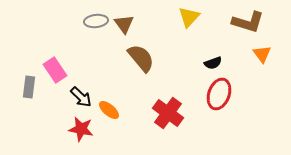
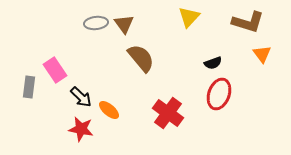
gray ellipse: moved 2 px down
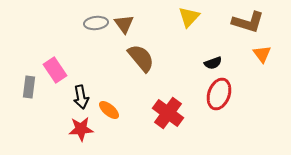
black arrow: rotated 35 degrees clockwise
red star: rotated 15 degrees counterclockwise
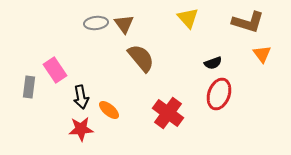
yellow triangle: moved 1 px left, 1 px down; rotated 25 degrees counterclockwise
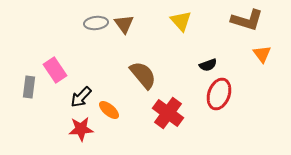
yellow triangle: moved 7 px left, 3 px down
brown L-shape: moved 1 px left, 2 px up
brown semicircle: moved 2 px right, 17 px down
black semicircle: moved 5 px left, 2 px down
black arrow: rotated 55 degrees clockwise
